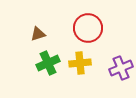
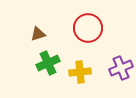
yellow cross: moved 9 px down
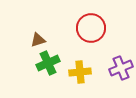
red circle: moved 3 px right
brown triangle: moved 6 px down
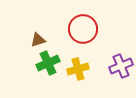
red circle: moved 8 px left, 1 px down
purple cross: moved 2 px up
yellow cross: moved 2 px left, 3 px up; rotated 10 degrees counterclockwise
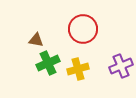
brown triangle: moved 2 px left; rotated 28 degrees clockwise
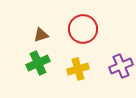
brown triangle: moved 5 px right, 5 px up; rotated 28 degrees counterclockwise
green cross: moved 10 px left
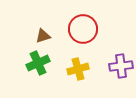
brown triangle: moved 2 px right, 1 px down
purple cross: rotated 15 degrees clockwise
